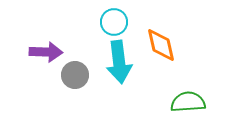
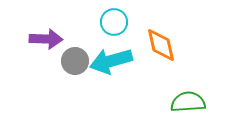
purple arrow: moved 13 px up
cyan arrow: moved 8 px left, 1 px up; rotated 81 degrees clockwise
gray circle: moved 14 px up
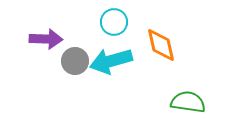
green semicircle: rotated 12 degrees clockwise
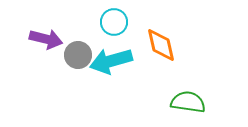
purple arrow: rotated 12 degrees clockwise
gray circle: moved 3 px right, 6 px up
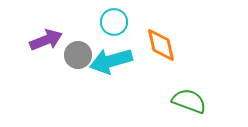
purple arrow: moved 1 px down; rotated 36 degrees counterclockwise
green semicircle: moved 1 px right, 1 px up; rotated 12 degrees clockwise
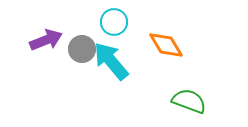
orange diamond: moved 5 px right; rotated 18 degrees counterclockwise
gray circle: moved 4 px right, 6 px up
cyan arrow: rotated 66 degrees clockwise
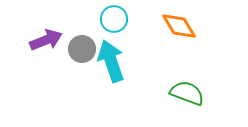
cyan circle: moved 3 px up
orange diamond: moved 13 px right, 19 px up
cyan arrow: rotated 21 degrees clockwise
green semicircle: moved 2 px left, 8 px up
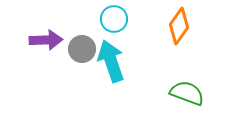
orange diamond: rotated 66 degrees clockwise
purple arrow: rotated 20 degrees clockwise
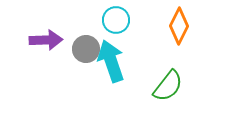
cyan circle: moved 2 px right, 1 px down
orange diamond: rotated 9 degrees counterclockwise
gray circle: moved 4 px right
green semicircle: moved 19 px left, 7 px up; rotated 108 degrees clockwise
